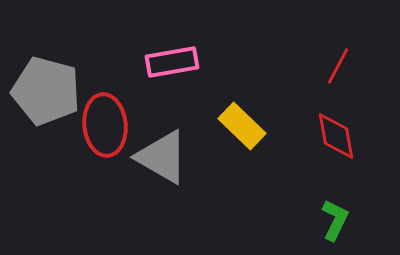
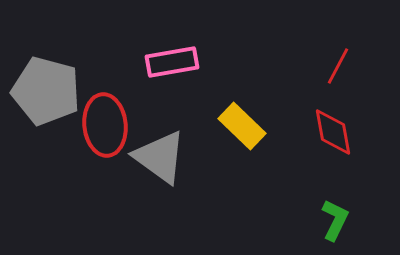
red diamond: moved 3 px left, 4 px up
gray triangle: moved 2 px left; rotated 6 degrees clockwise
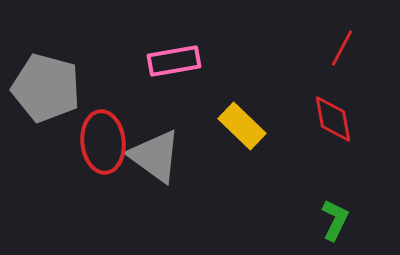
pink rectangle: moved 2 px right, 1 px up
red line: moved 4 px right, 18 px up
gray pentagon: moved 3 px up
red ellipse: moved 2 px left, 17 px down
red diamond: moved 13 px up
gray triangle: moved 5 px left, 1 px up
